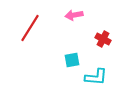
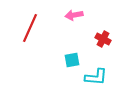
red line: rotated 8 degrees counterclockwise
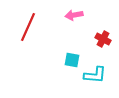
red line: moved 2 px left, 1 px up
cyan square: rotated 21 degrees clockwise
cyan L-shape: moved 1 px left, 2 px up
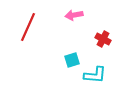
cyan square: rotated 28 degrees counterclockwise
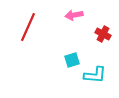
red cross: moved 5 px up
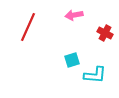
red cross: moved 2 px right, 1 px up
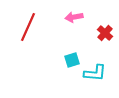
pink arrow: moved 2 px down
red cross: rotated 14 degrees clockwise
cyan L-shape: moved 2 px up
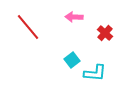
pink arrow: rotated 12 degrees clockwise
red line: rotated 64 degrees counterclockwise
cyan square: rotated 21 degrees counterclockwise
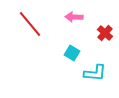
red line: moved 2 px right, 3 px up
cyan square: moved 7 px up; rotated 21 degrees counterclockwise
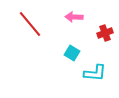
red cross: rotated 28 degrees clockwise
